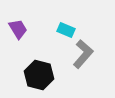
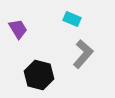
cyan rectangle: moved 6 px right, 11 px up
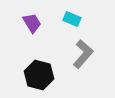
purple trapezoid: moved 14 px right, 6 px up
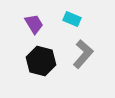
purple trapezoid: moved 2 px right, 1 px down
black hexagon: moved 2 px right, 14 px up
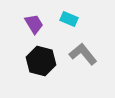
cyan rectangle: moved 3 px left
gray L-shape: rotated 80 degrees counterclockwise
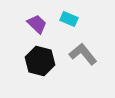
purple trapezoid: moved 3 px right; rotated 15 degrees counterclockwise
black hexagon: moved 1 px left
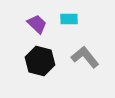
cyan rectangle: rotated 24 degrees counterclockwise
gray L-shape: moved 2 px right, 3 px down
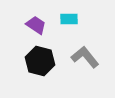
purple trapezoid: moved 1 px left, 1 px down; rotated 10 degrees counterclockwise
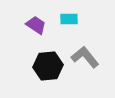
black hexagon: moved 8 px right, 5 px down; rotated 20 degrees counterclockwise
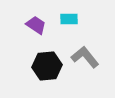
black hexagon: moved 1 px left
